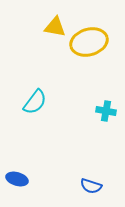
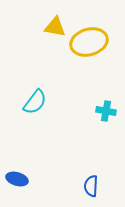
blue semicircle: rotated 75 degrees clockwise
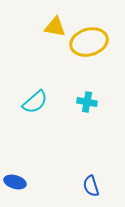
cyan semicircle: rotated 12 degrees clockwise
cyan cross: moved 19 px left, 9 px up
blue ellipse: moved 2 px left, 3 px down
blue semicircle: rotated 20 degrees counterclockwise
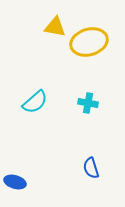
cyan cross: moved 1 px right, 1 px down
blue semicircle: moved 18 px up
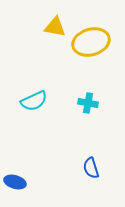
yellow ellipse: moved 2 px right
cyan semicircle: moved 1 px left, 1 px up; rotated 16 degrees clockwise
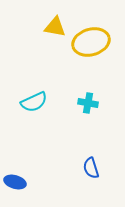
cyan semicircle: moved 1 px down
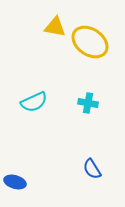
yellow ellipse: moved 1 px left; rotated 51 degrees clockwise
blue semicircle: moved 1 px right, 1 px down; rotated 15 degrees counterclockwise
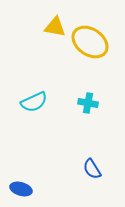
blue ellipse: moved 6 px right, 7 px down
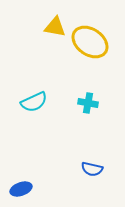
blue semicircle: rotated 45 degrees counterclockwise
blue ellipse: rotated 35 degrees counterclockwise
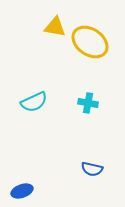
blue ellipse: moved 1 px right, 2 px down
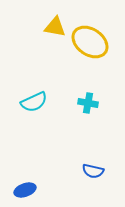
blue semicircle: moved 1 px right, 2 px down
blue ellipse: moved 3 px right, 1 px up
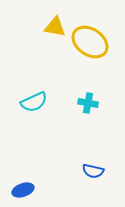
blue ellipse: moved 2 px left
